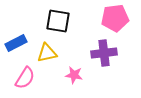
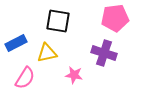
purple cross: rotated 25 degrees clockwise
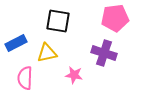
pink semicircle: rotated 150 degrees clockwise
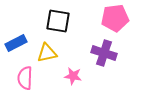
pink star: moved 1 px left, 1 px down
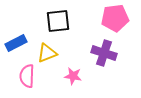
black square: rotated 15 degrees counterclockwise
yellow triangle: rotated 10 degrees counterclockwise
pink semicircle: moved 2 px right, 2 px up
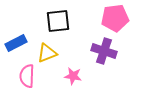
purple cross: moved 2 px up
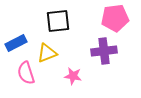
purple cross: rotated 25 degrees counterclockwise
pink semicircle: moved 1 px left, 3 px up; rotated 20 degrees counterclockwise
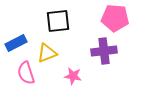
pink pentagon: rotated 12 degrees clockwise
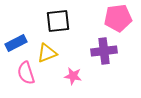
pink pentagon: moved 3 px right; rotated 12 degrees counterclockwise
